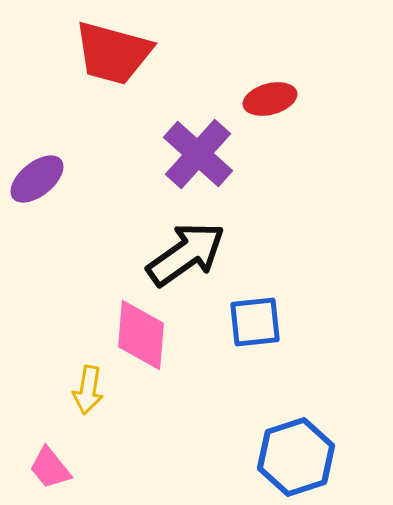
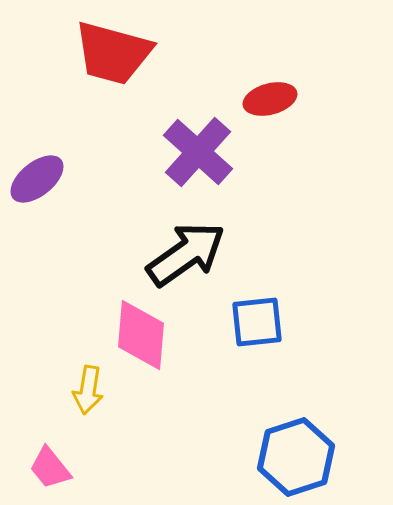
purple cross: moved 2 px up
blue square: moved 2 px right
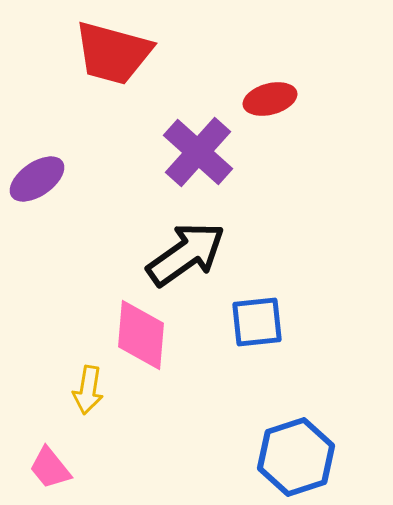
purple ellipse: rotated 4 degrees clockwise
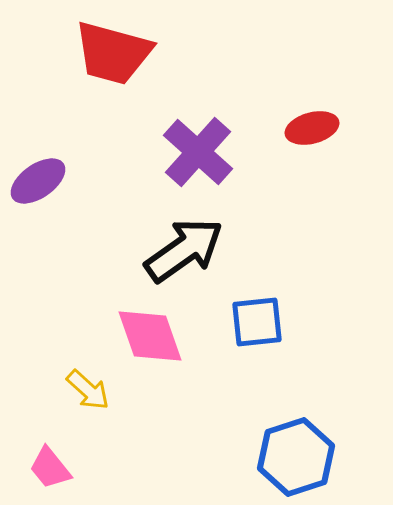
red ellipse: moved 42 px right, 29 px down
purple ellipse: moved 1 px right, 2 px down
black arrow: moved 2 px left, 4 px up
pink diamond: moved 9 px right, 1 px down; rotated 24 degrees counterclockwise
yellow arrow: rotated 57 degrees counterclockwise
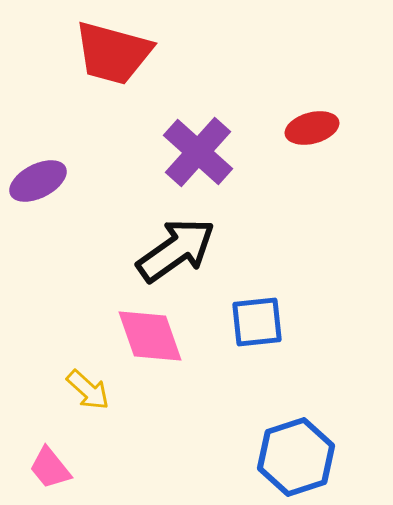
purple ellipse: rotated 8 degrees clockwise
black arrow: moved 8 px left
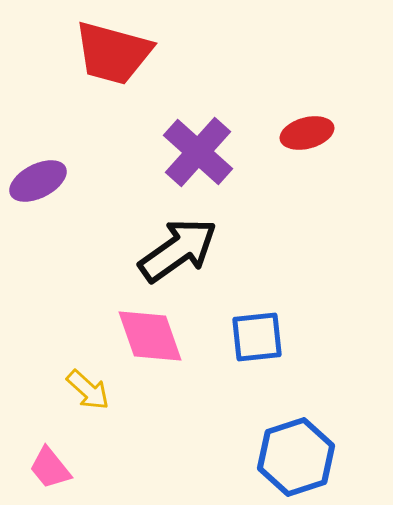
red ellipse: moved 5 px left, 5 px down
black arrow: moved 2 px right
blue square: moved 15 px down
